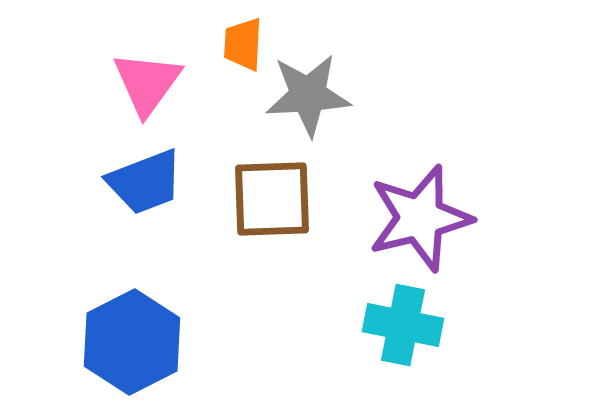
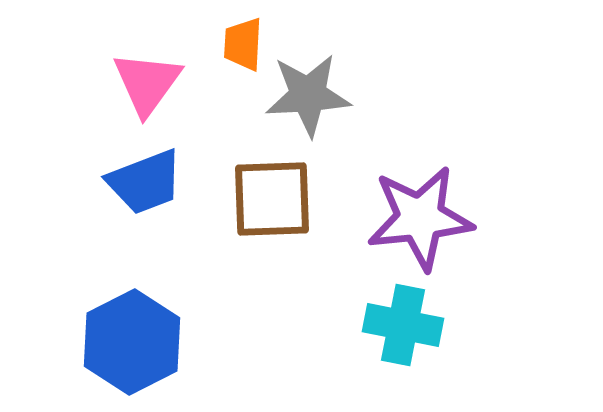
purple star: rotated 8 degrees clockwise
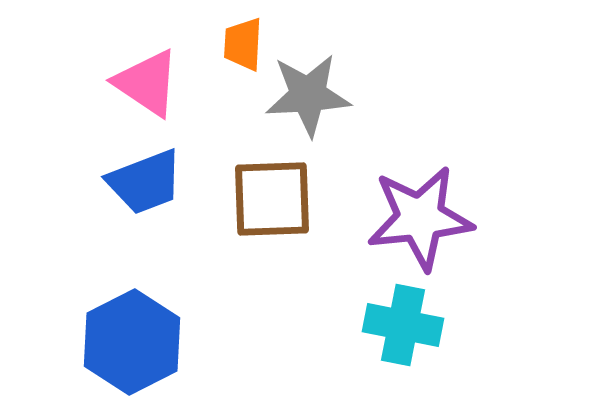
pink triangle: rotated 32 degrees counterclockwise
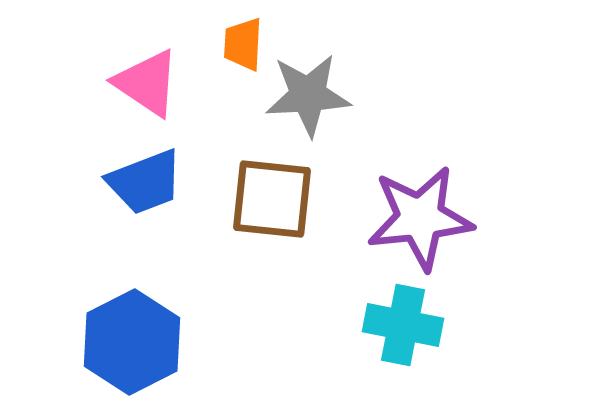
brown square: rotated 8 degrees clockwise
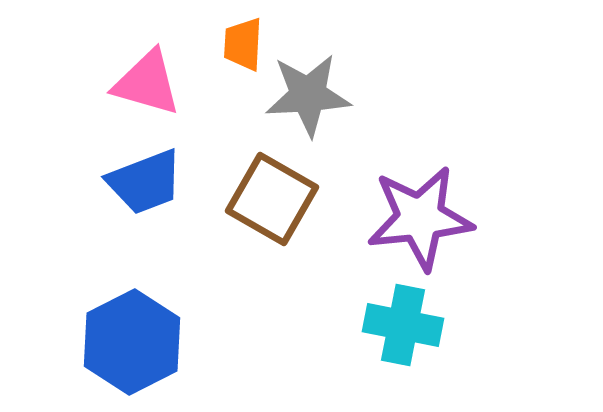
pink triangle: rotated 18 degrees counterclockwise
brown square: rotated 24 degrees clockwise
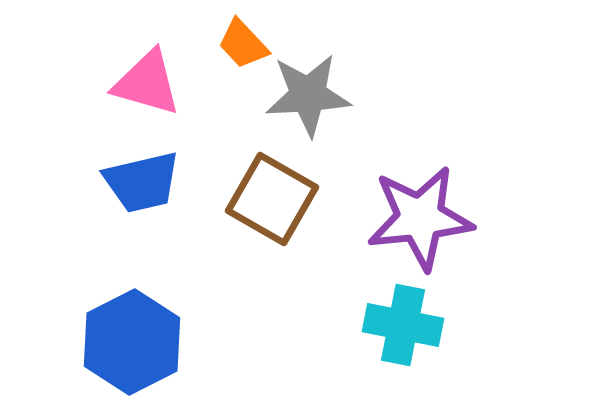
orange trapezoid: rotated 46 degrees counterclockwise
blue trapezoid: moved 3 px left; rotated 8 degrees clockwise
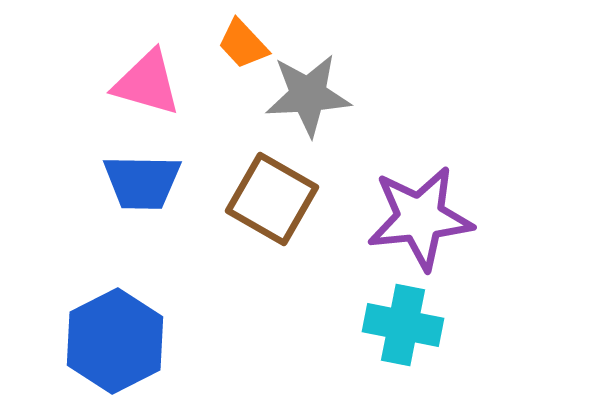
blue trapezoid: rotated 14 degrees clockwise
blue hexagon: moved 17 px left, 1 px up
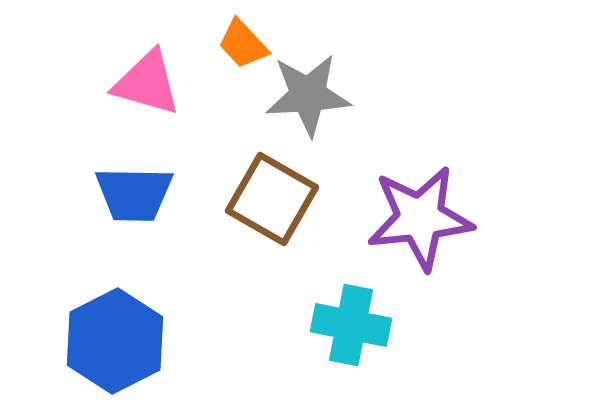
blue trapezoid: moved 8 px left, 12 px down
cyan cross: moved 52 px left
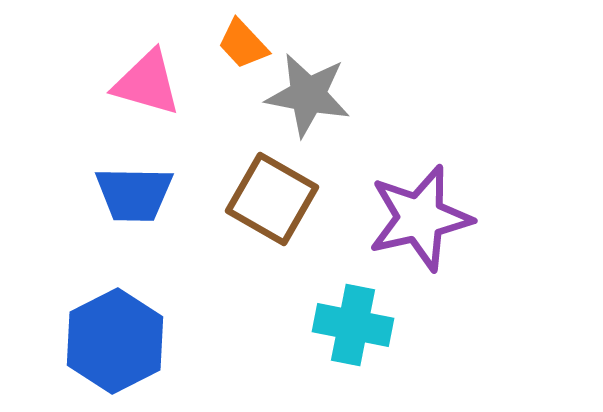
gray star: rotated 14 degrees clockwise
purple star: rotated 7 degrees counterclockwise
cyan cross: moved 2 px right
